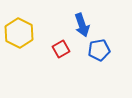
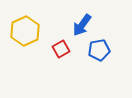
blue arrow: rotated 55 degrees clockwise
yellow hexagon: moved 6 px right, 2 px up; rotated 8 degrees clockwise
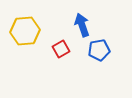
blue arrow: rotated 125 degrees clockwise
yellow hexagon: rotated 20 degrees clockwise
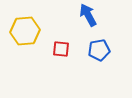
blue arrow: moved 6 px right, 10 px up; rotated 10 degrees counterclockwise
red square: rotated 36 degrees clockwise
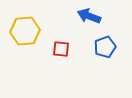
blue arrow: moved 1 px right, 1 px down; rotated 40 degrees counterclockwise
blue pentagon: moved 6 px right, 3 px up; rotated 10 degrees counterclockwise
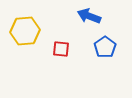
blue pentagon: rotated 15 degrees counterclockwise
